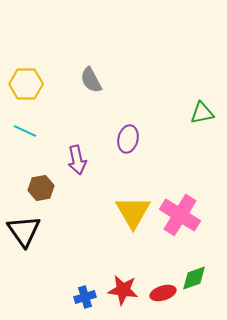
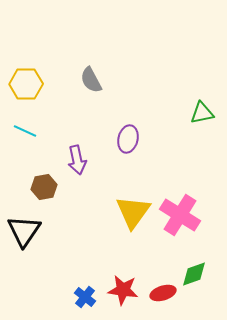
brown hexagon: moved 3 px right, 1 px up
yellow triangle: rotated 6 degrees clockwise
black triangle: rotated 9 degrees clockwise
green diamond: moved 4 px up
blue cross: rotated 35 degrees counterclockwise
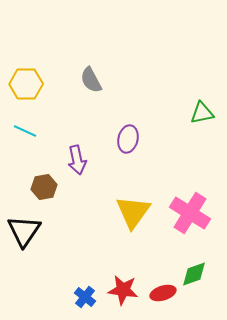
pink cross: moved 10 px right, 2 px up
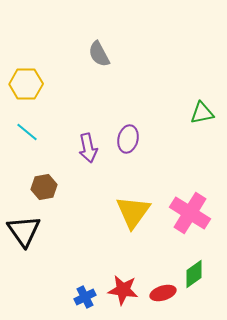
gray semicircle: moved 8 px right, 26 px up
cyan line: moved 2 px right, 1 px down; rotated 15 degrees clockwise
purple arrow: moved 11 px right, 12 px up
black triangle: rotated 9 degrees counterclockwise
green diamond: rotated 16 degrees counterclockwise
blue cross: rotated 25 degrees clockwise
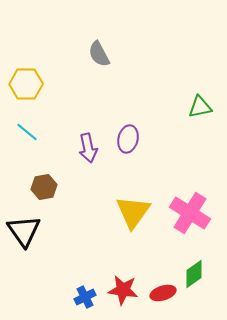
green triangle: moved 2 px left, 6 px up
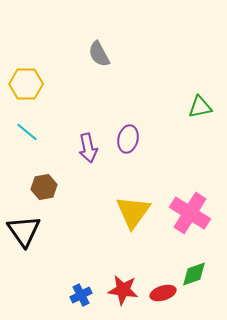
green diamond: rotated 16 degrees clockwise
blue cross: moved 4 px left, 2 px up
